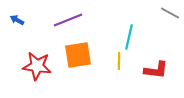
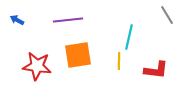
gray line: moved 3 px left, 2 px down; rotated 30 degrees clockwise
purple line: rotated 16 degrees clockwise
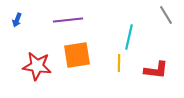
gray line: moved 1 px left
blue arrow: rotated 96 degrees counterclockwise
orange square: moved 1 px left
yellow line: moved 2 px down
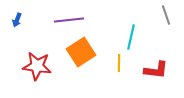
gray line: rotated 12 degrees clockwise
purple line: moved 1 px right
cyan line: moved 2 px right
orange square: moved 4 px right, 3 px up; rotated 24 degrees counterclockwise
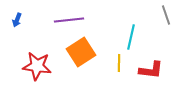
red L-shape: moved 5 px left
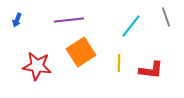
gray line: moved 2 px down
cyan line: moved 11 px up; rotated 25 degrees clockwise
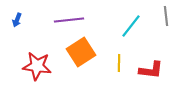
gray line: moved 1 px up; rotated 12 degrees clockwise
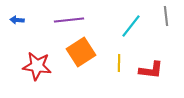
blue arrow: rotated 72 degrees clockwise
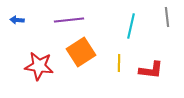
gray line: moved 1 px right, 1 px down
cyan line: rotated 25 degrees counterclockwise
red star: moved 2 px right
